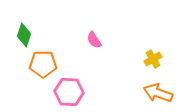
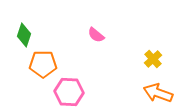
pink semicircle: moved 2 px right, 5 px up; rotated 18 degrees counterclockwise
yellow cross: rotated 12 degrees counterclockwise
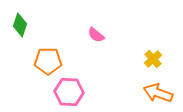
green diamond: moved 4 px left, 10 px up
orange pentagon: moved 5 px right, 3 px up
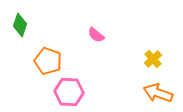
orange pentagon: rotated 20 degrees clockwise
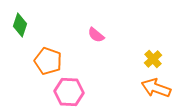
orange arrow: moved 2 px left, 5 px up
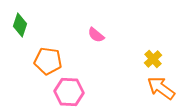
orange pentagon: rotated 12 degrees counterclockwise
orange arrow: moved 5 px right; rotated 16 degrees clockwise
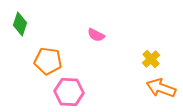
green diamond: moved 1 px up
pink semicircle: rotated 12 degrees counterclockwise
yellow cross: moved 2 px left
orange arrow: rotated 16 degrees counterclockwise
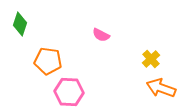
pink semicircle: moved 5 px right
